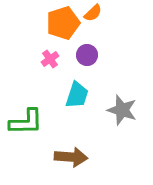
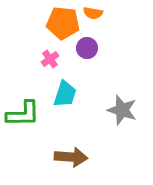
orange semicircle: rotated 54 degrees clockwise
orange pentagon: rotated 24 degrees clockwise
purple circle: moved 7 px up
cyan trapezoid: moved 12 px left, 1 px up
green L-shape: moved 3 px left, 8 px up
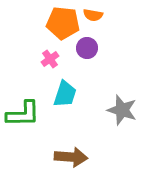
orange semicircle: moved 2 px down
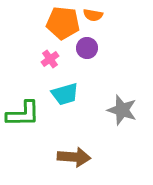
cyan trapezoid: rotated 56 degrees clockwise
brown arrow: moved 3 px right
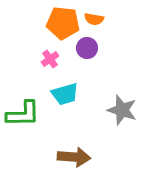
orange semicircle: moved 1 px right, 4 px down
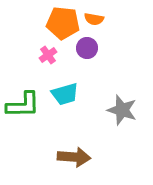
pink cross: moved 2 px left, 4 px up
green L-shape: moved 9 px up
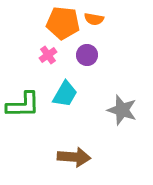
purple circle: moved 7 px down
cyan trapezoid: rotated 44 degrees counterclockwise
